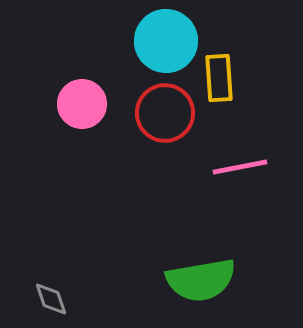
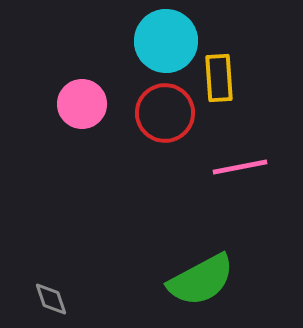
green semicircle: rotated 18 degrees counterclockwise
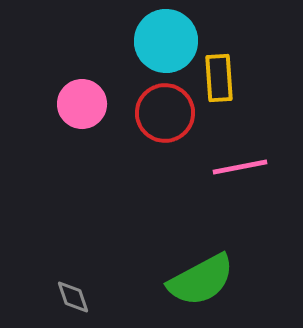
gray diamond: moved 22 px right, 2 px up
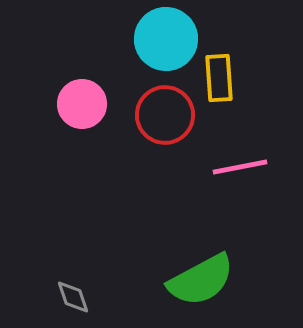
cyan circle: moved 2 px up
red circle: moved 2 px down
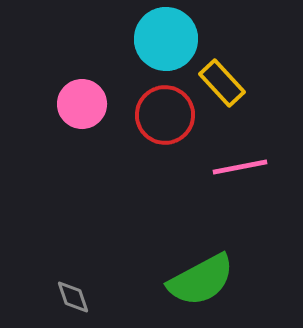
yellow rectangle: moved 3 px right, 5 px down; rotated 39 degrees counterclockwise
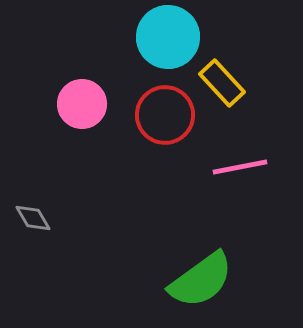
cyan circle: moved 2 px right, 2 px up
green semicircle: rotated 8 degrees counterclockwise
gray diamond: moved 40 px left, 79 px up; rotated 12 degrees counterclockwise
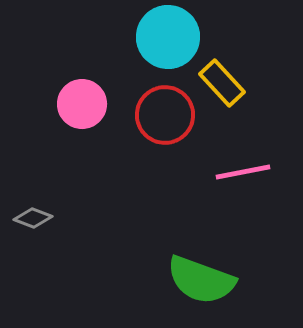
pink line: moved 3 px right, 5 px down
gray diamond: rotated 39 degrees counterclockwise
green semicircle: rotated 56 degrees clockwise
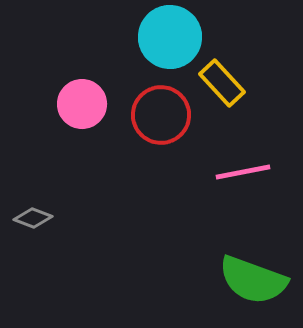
cyan circle: moved 2 px right
red circle: moved 4 px left
green semicircle: moved 52 px right
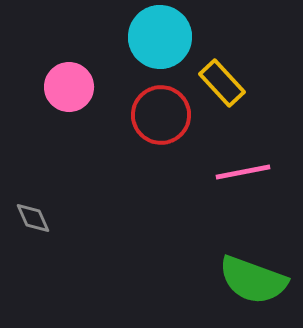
cyan circle: moved 10 px left
pink circle: moved 13 px left, 17 px up
gray diamond: rotated 45 degrees clockwise
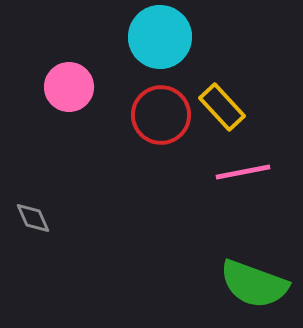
yellow rectangle: moved 24 px down
green semicircle: moved 1 px right, 4 px down
